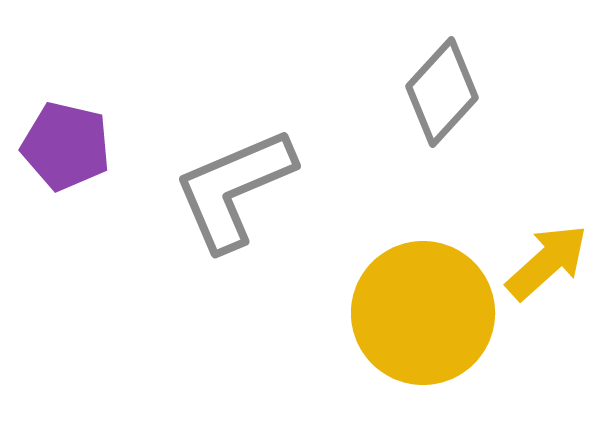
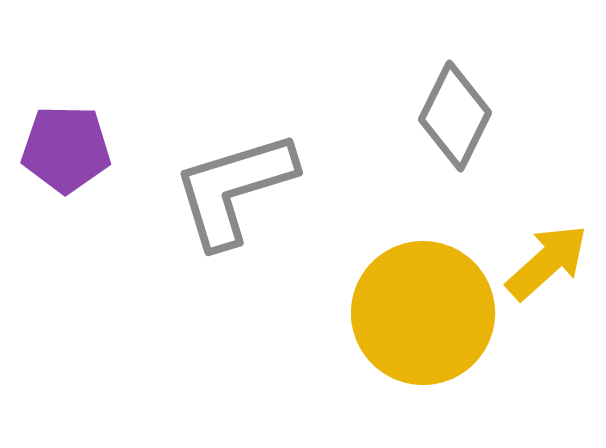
gray diamond: moved 13 px right, 24 px down; rotated 16 degrees counterclockwise
purple pentagon: moved 3 px down; rotated 12 degrees counterclockwise
gray L-shape: rotated 6 degrees clockwise
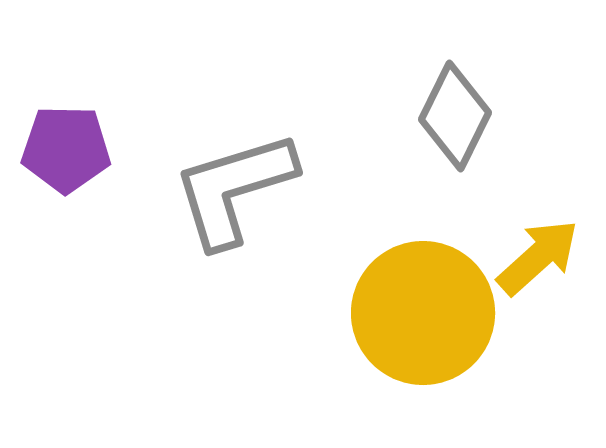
yellow arrow: moved 9 px left, 5 px up
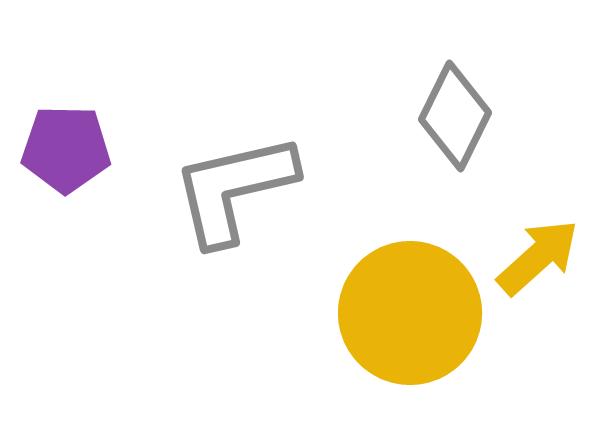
gray L-shape: rotated 4 degrees clockwise
yellow circle: moved 13 px left
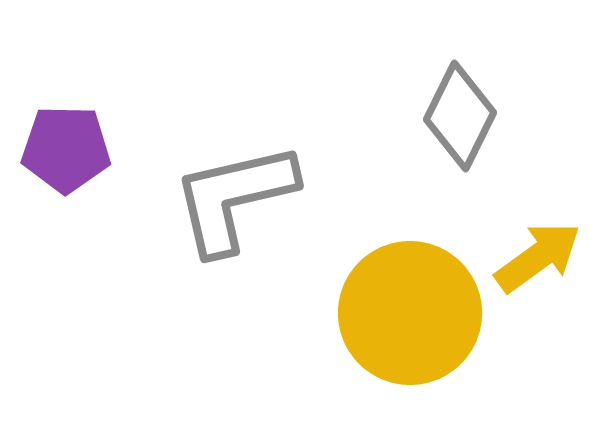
gray diamond: moved 5 px right
gray L-shape: moved 9 px down
yellow arrow: rotated 6 degrees clockwise
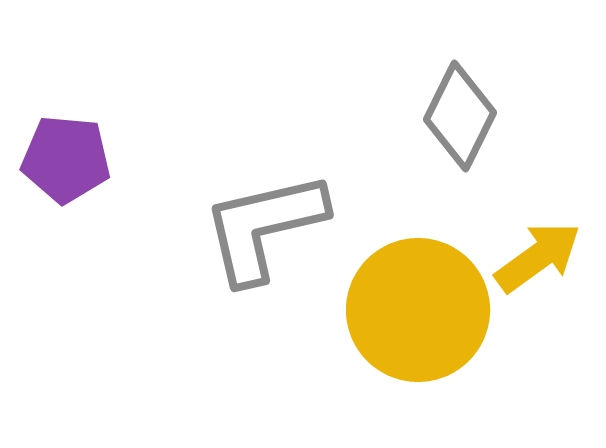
purple pentagon: moved 10 px down; rotated 4 degrees clockwise
gray L-shape: moved 30 px right, 29 px down
yellow circle: moved 8 px right, 3 px up
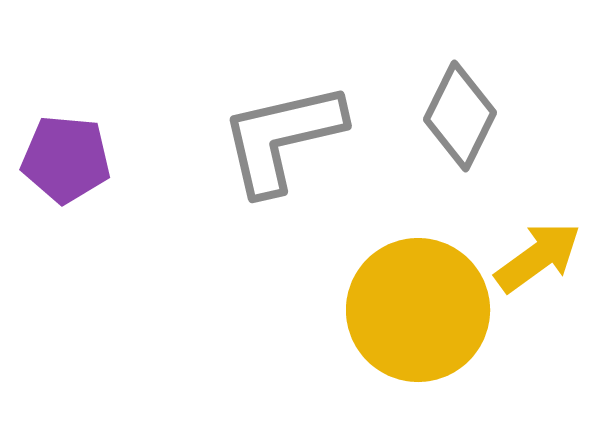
gray L-shape: moved 18 px right, 89 px up
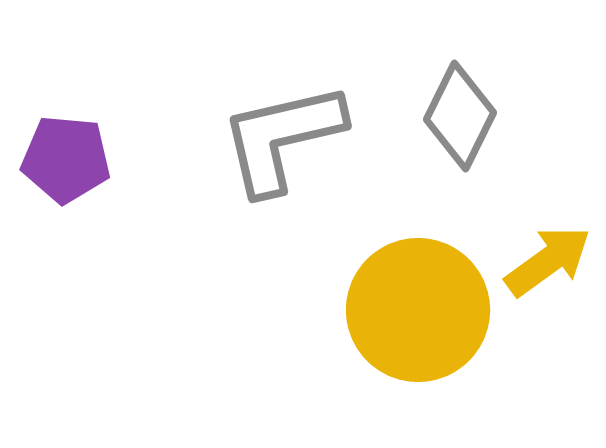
yellow arrow: moved 10 px right, 4 px down
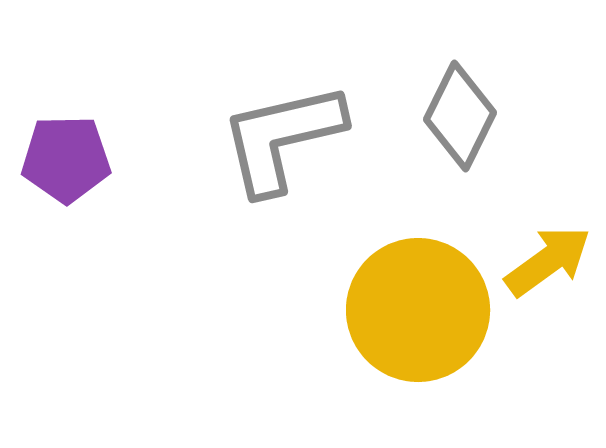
purple pentagon: rotated 6 degrees counterclockwise
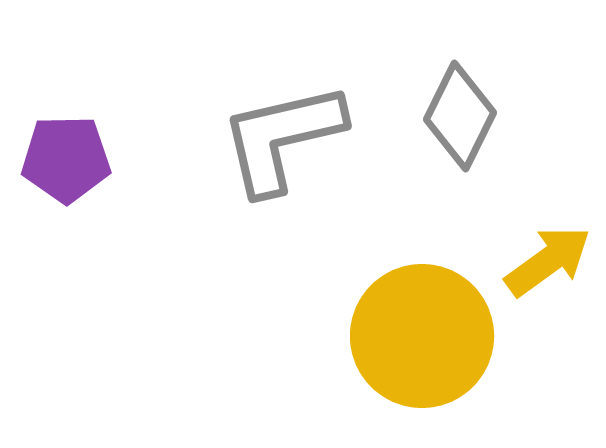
yellow circle: moved 4 px right, 26 px down
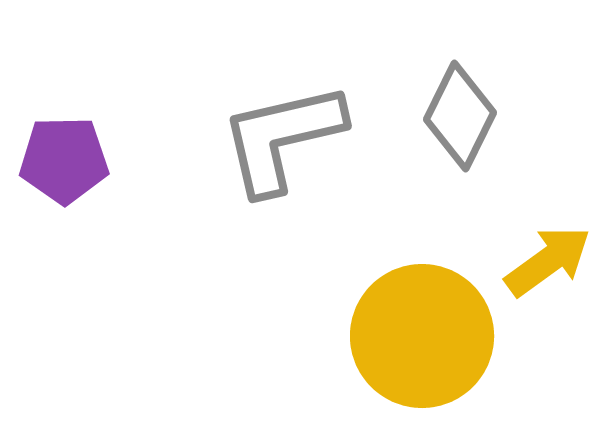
purple pentagon: moved 2 px left, 1 px down
